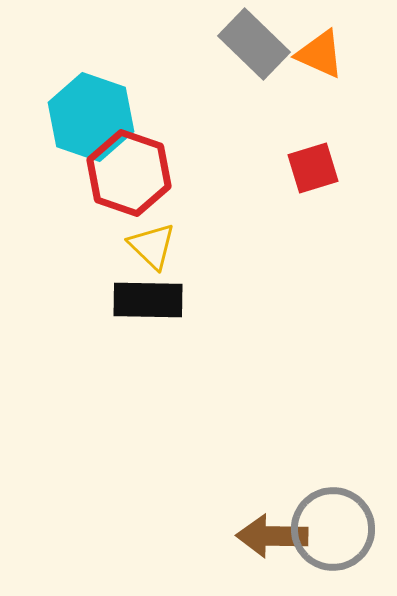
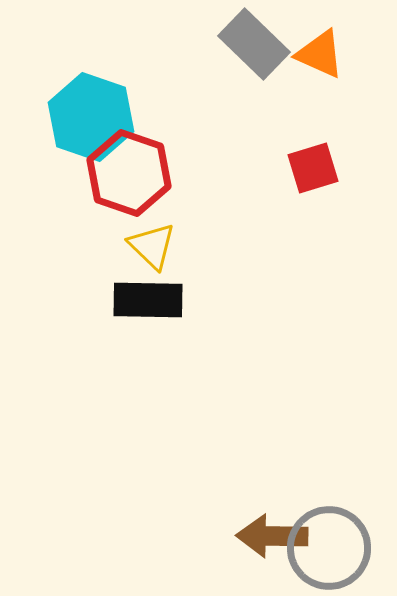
gray circle: moved 4 px left, 19 px down
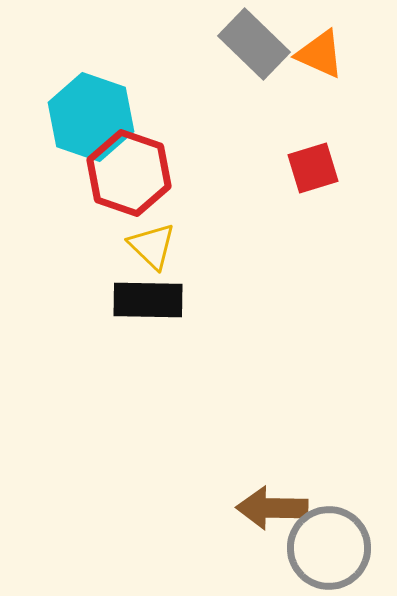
brown arrow: moved 28 px up
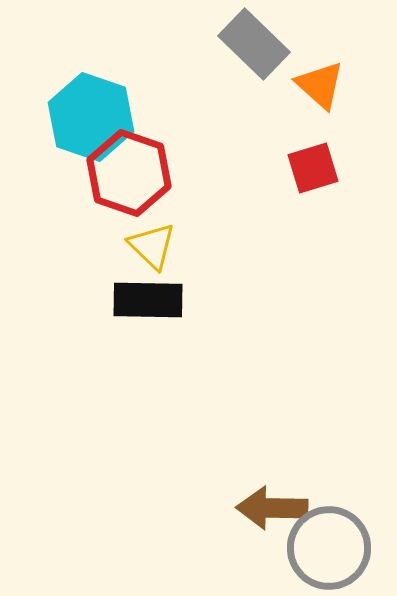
orange triangle: moved 31 px down; rotated 18 degrees clockwise
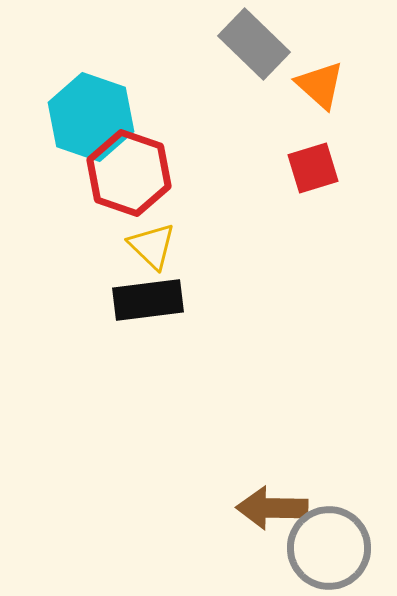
black rectangle: rotated 8 degrees counterclockwise
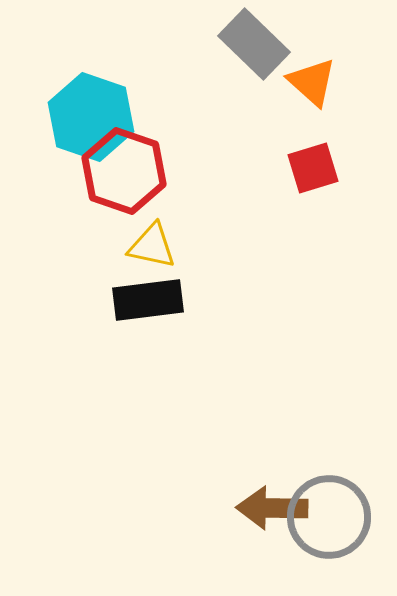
orange triangle: moved 8 px left, 3 px up
red hexagon: moved 5 px left, 2 px up
yellow triangle: rotated 32 degrees counterclockwise
gray circle: moved 31 px up
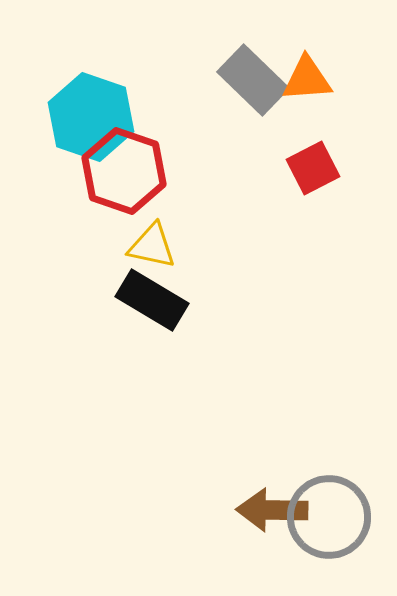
gray rectangle: moved 1 px left, 36 px down
orange triangle: moved 5 px left, 3 px up; rotated 46 degrees counterclockwise
red square: rotated 10 degrees counterclockwise
black rectangle: moved 4 px right; rotated 38 degrees clockwise
brown arrow: moved 2 px down
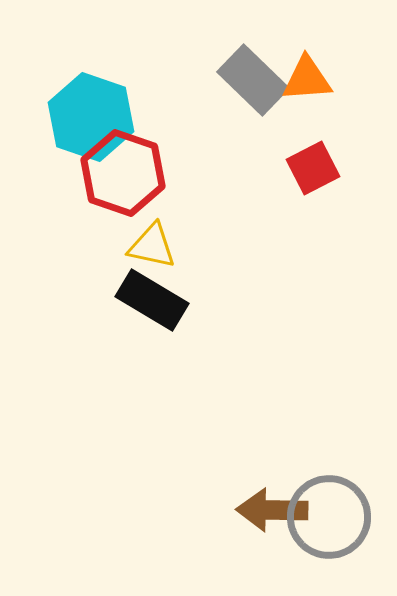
red hexagon: moved 1 px left, 2 px down
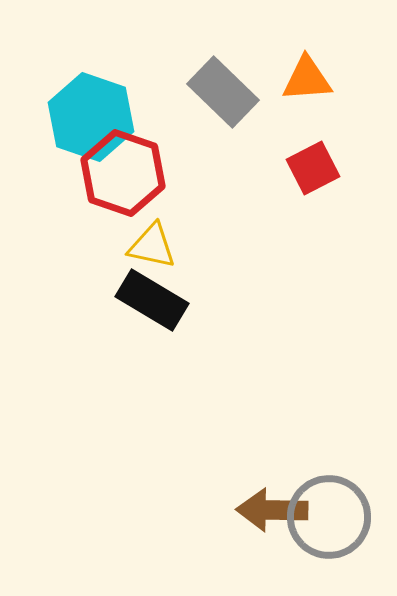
gray rectangle: moved 30 px left, 12 px down
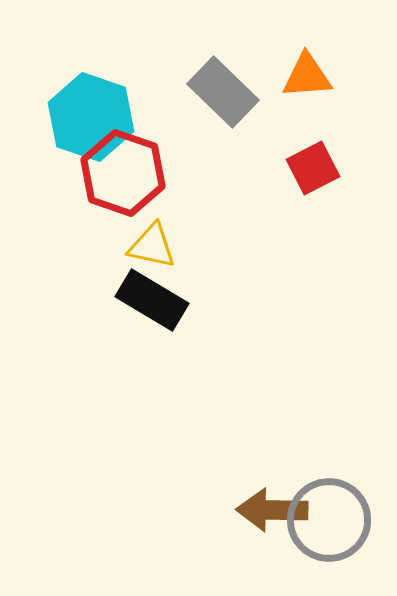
orange triangle: moved 3 px up
gray circle: moved 3 px down
